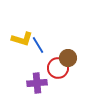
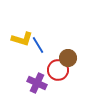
red circle: moved 2 px down
purple cross: rotated 30 degrees clockwise
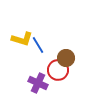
brown circle: moved 2 px left
purple cross: moved 1 px right
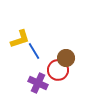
yellow L-shape: moved 2 px left; rotated 35 degrees counterclockwise
blue line: moved 4 px left, 6 px down
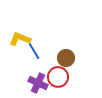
yellow L-shape: rotated 140 degrees counterclockwise
red circle: moved 7 px down
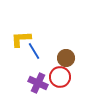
yellow L-shape: moved 1 px right; rotated 25 degrees counterclockwise
red circle: moved 2 px right
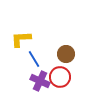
blue line: moved 8 px down
brown circle: moved 4 px up
purple cross: moved 2 px right, 2 px up
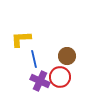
brown circle: moved 1 px right, 2 px down
blue line: rotated 18 degrees clockwise
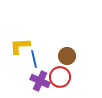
yellow L-shape: moved 1 px left, 7 px down
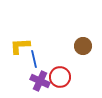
brown circle: moved 16 px right, 10 px up
